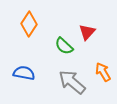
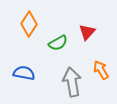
green semicircle: moved 6 px left, 3 px up; rotated 72 degrees counterclockwise
orange arrow: moved 2 px left, 2 px up
gray arrow: rotated 40 degrees clockwise
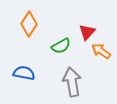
green semicircle: moved 3 px right, 3 px down
orange arrow: moved 19 px up; rotated 24 degrees counterclockwise
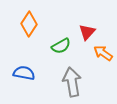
orange arrow: moved 2 px right, 2 px down
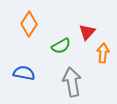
orange arrow: rotated 60 degrees clockwise
